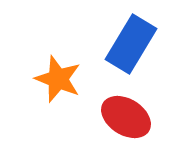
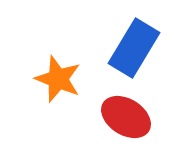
blue rectangle: moved 3 px right, 4 px down
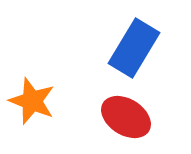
orange star: moved 26 px left, 22 px down
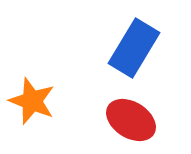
red ellipse: moved 5 px right, 3 px down
